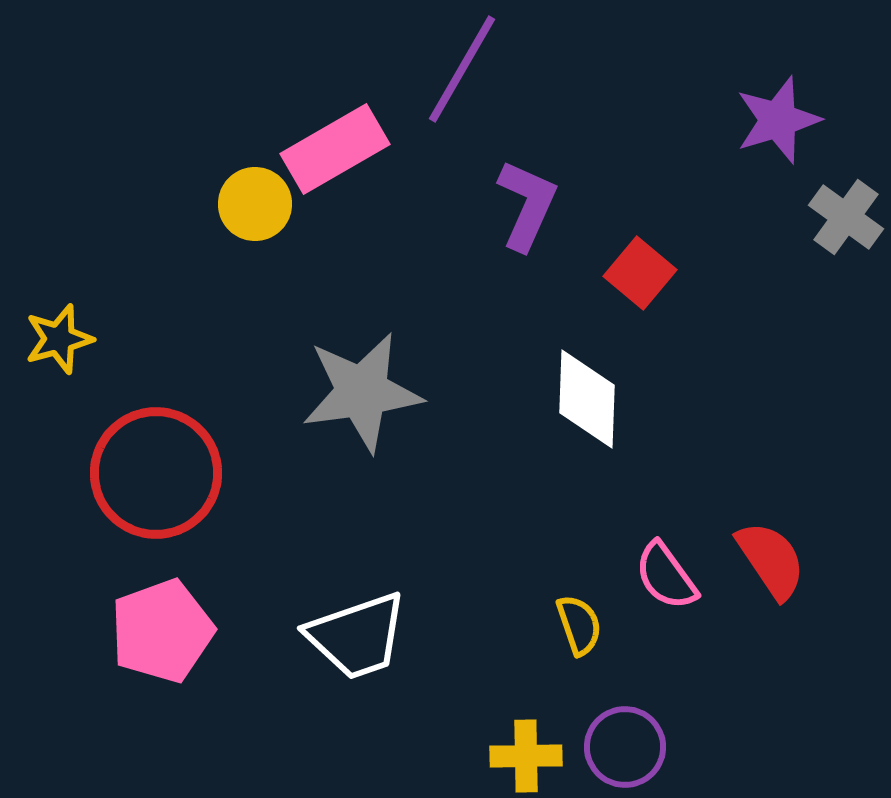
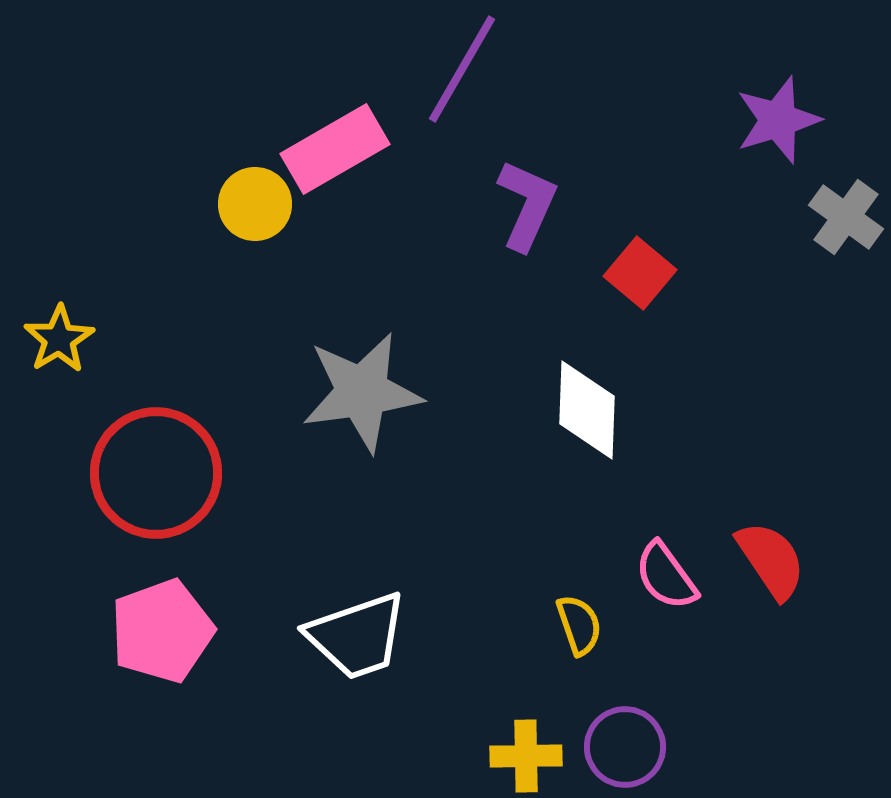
yellow star: rotated 16 degrees counterclockwise
white diamond: moved 11 px down
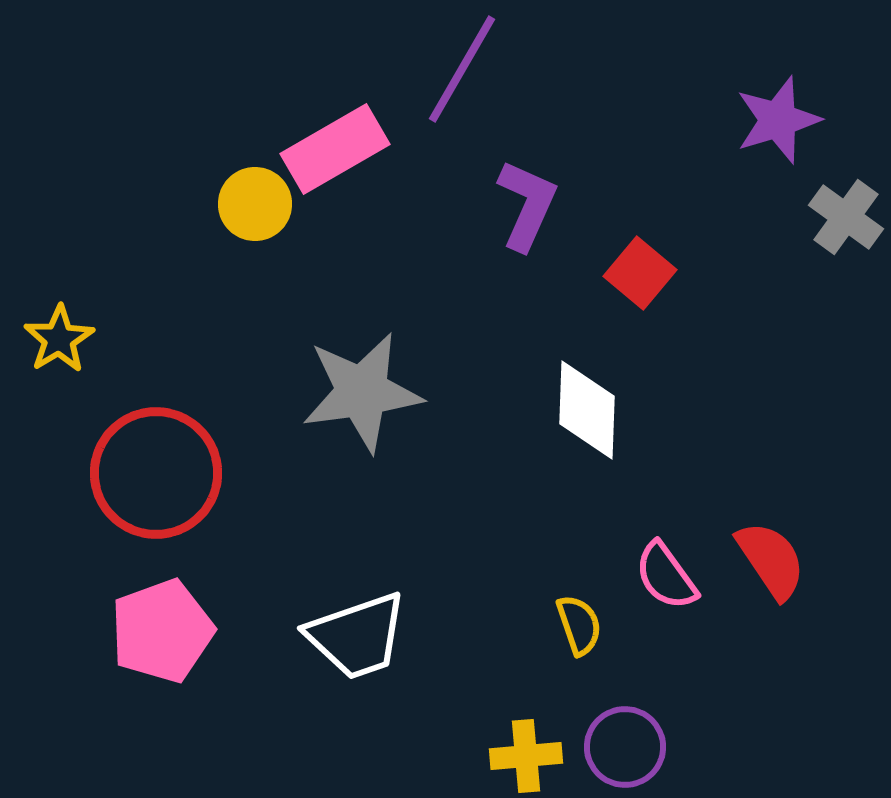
yellow cross: rotated 4 degrees counterclockwise
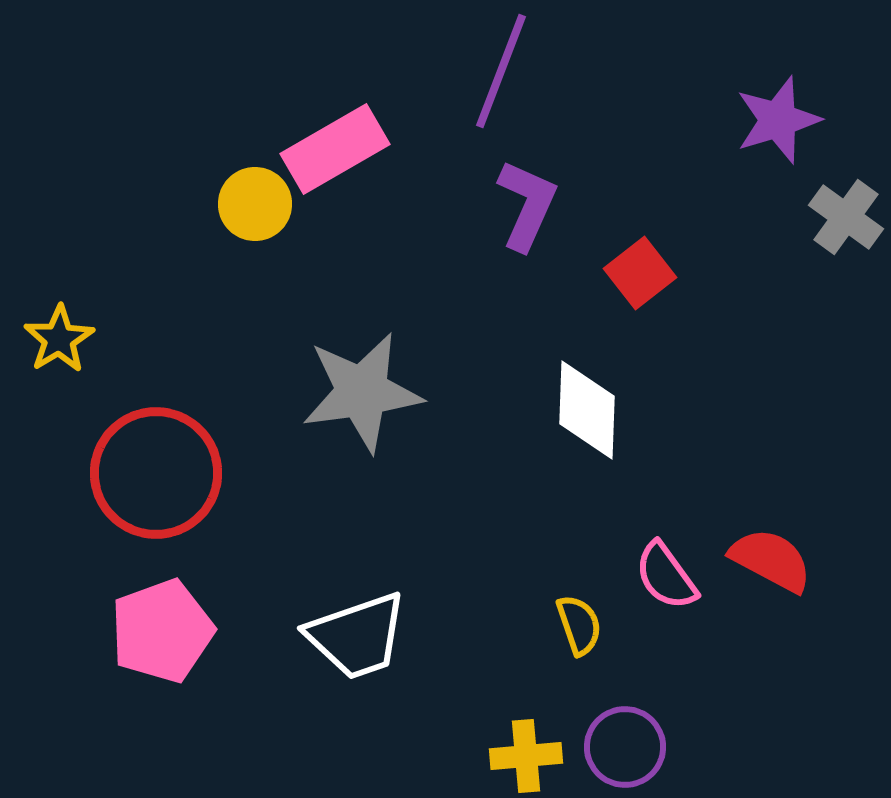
purple line: moved 39 px right, 2 px down; rotated 9 degrees counterclockwise
red square: rotated 12 degrees clockwise
red semicircle: rotated 28 degrees counterclockwise
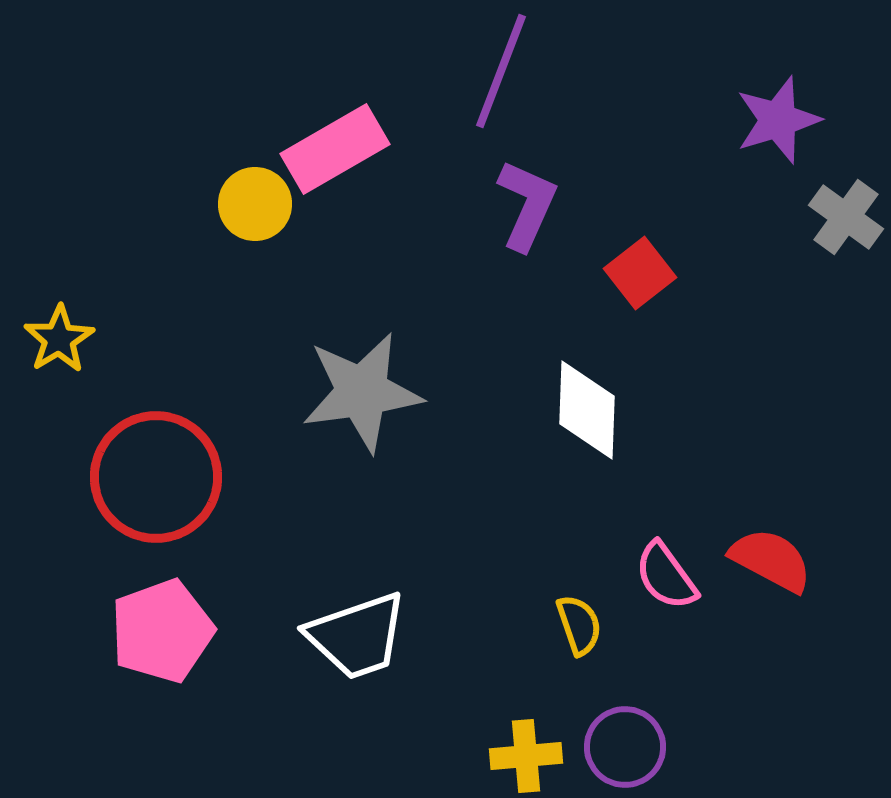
red circle: moved 4 px down
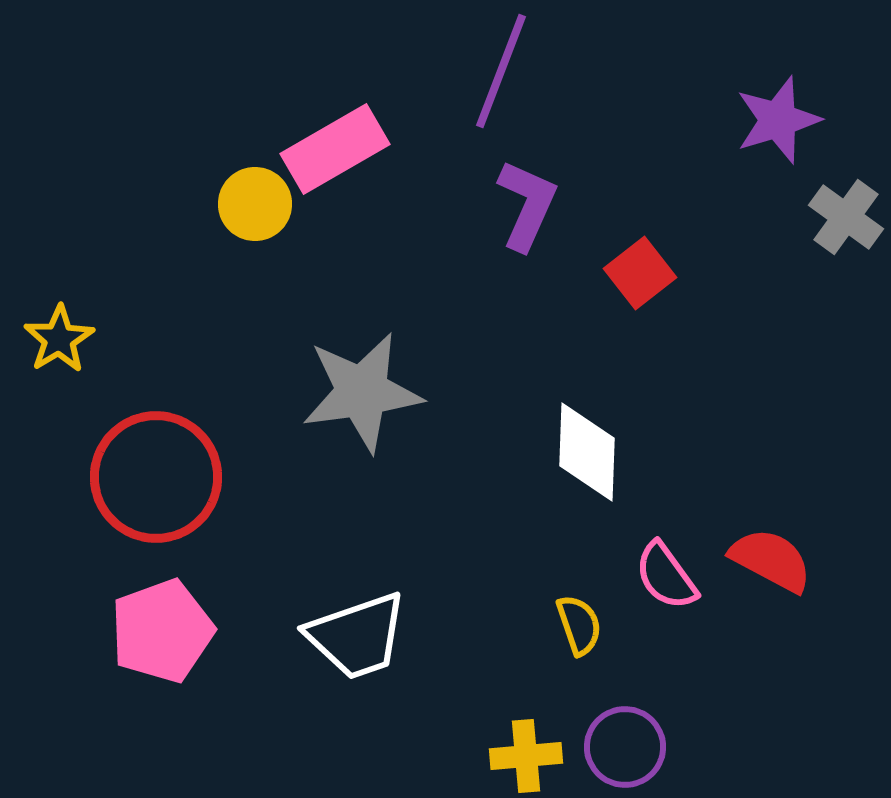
white diamond: moved 42 px down
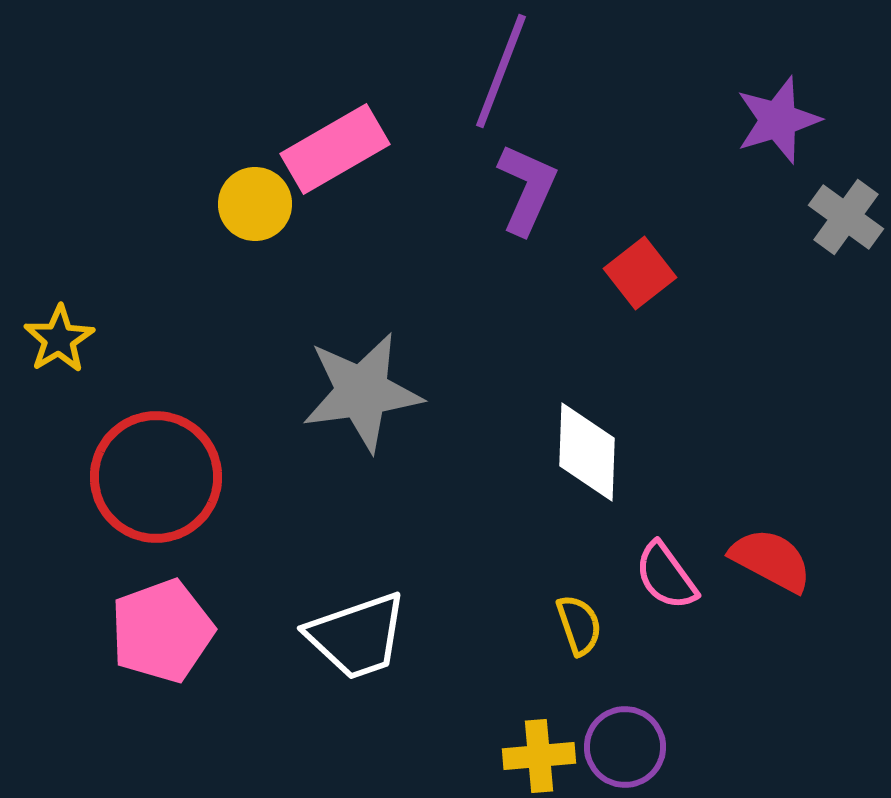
purple L-shape: moved 16 px up
yellow cross: moved 13 px right
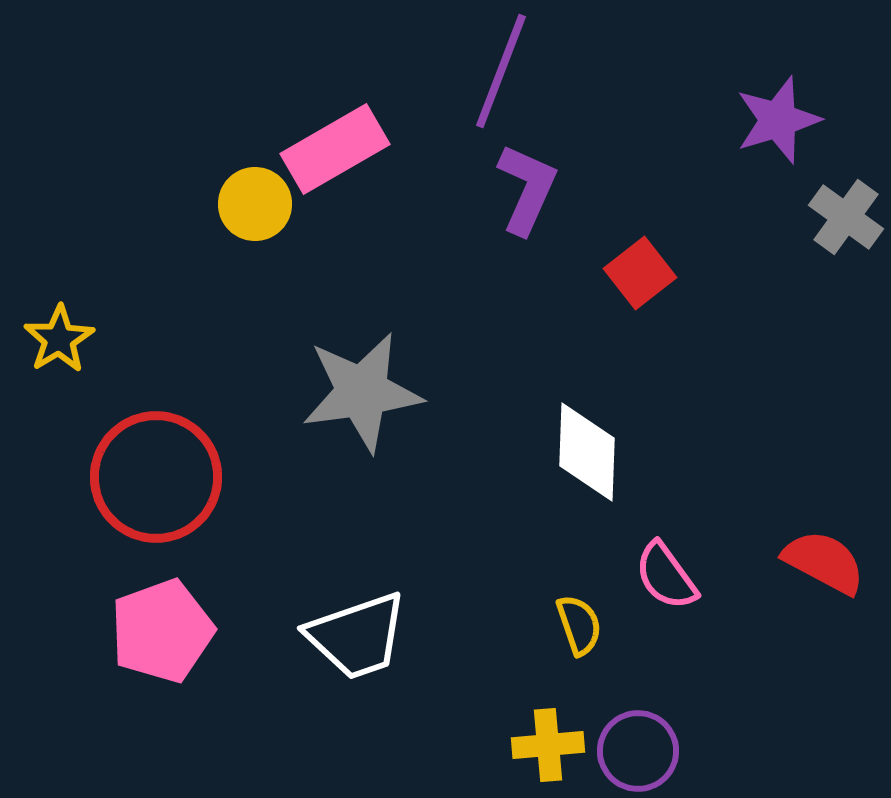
red semicircle: moved 53 px right, 2 px down
purple circle: moved 13 px right, 4 px down
yellow cross: moved 9 px right, 11 px up
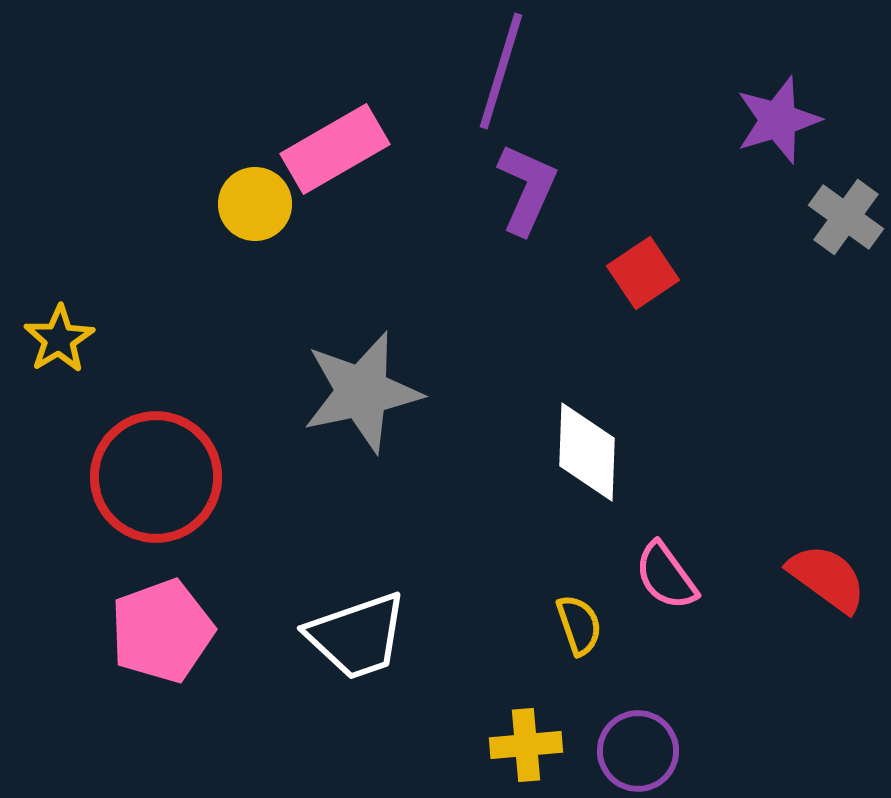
purple line: rotated 4 degrees counterclockwise
red square: moved 3 px right; rotated 4 degrees clockwise
gray star: rotated 4 degrees counterclockwise
red semicircle: moved 3 px right, 16 px down; rotated 8 degrees clockwise
yellow cross: moved 22 px left
